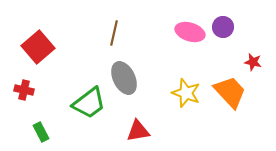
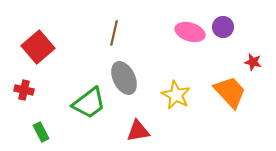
yellow star: moved 10 px left, 2 px down; rotated 8 degrees clockwise
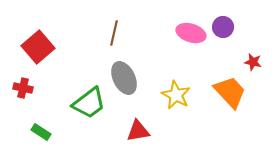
pink ellipse: moved 1 px right, 1 px down
red cross: moved 1 px left, 2 px up
green rectangle: rotated 30 degrees counterclockwise
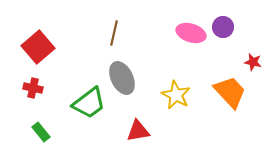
gray ellipse: moved 2 px left
red cross: moved 10 px right
green rectangle: rotated 18 degrees clockwise
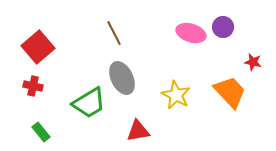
brown line: rotated 40 degrees counterclockwise
red cross: moved 2 px up
green trapezoid: rotated 6 degrees clockwise
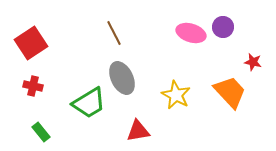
red square: moved 7 px left, 4 px up; rotated 8 degrees clockwise
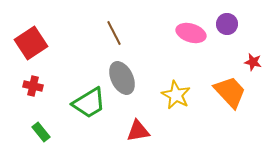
purple circle: moved 4 px right, 3 px up
